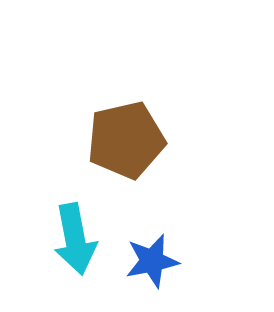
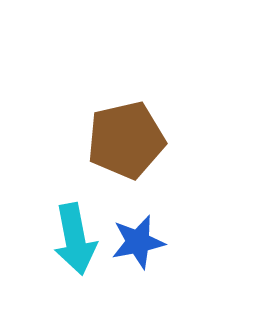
blue star: moved 14 px left, 19 px up
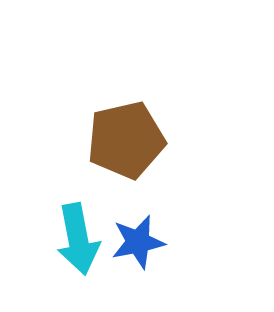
cyan arrow: moved 3 px right
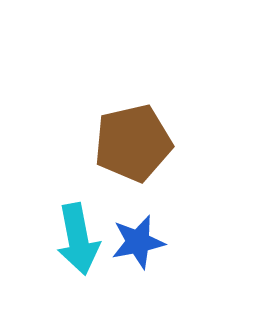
brown pentagon: moved 7 px right, 3 px down
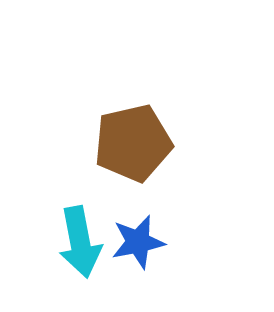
cyan arrow: moved 2 px right, 3 px down
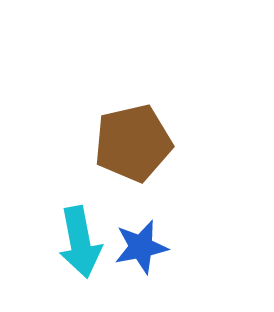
blue star: moved 3 px right, 5 px down
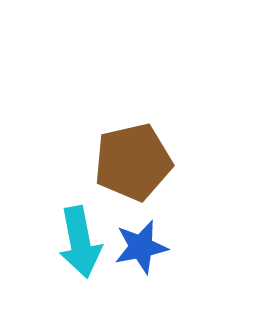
brown pentagon: moved 19 px down
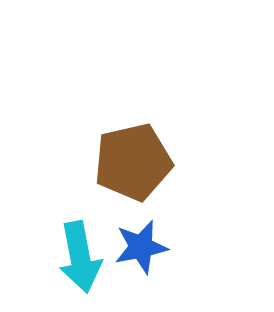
cyan arrow: moved 15 px down
